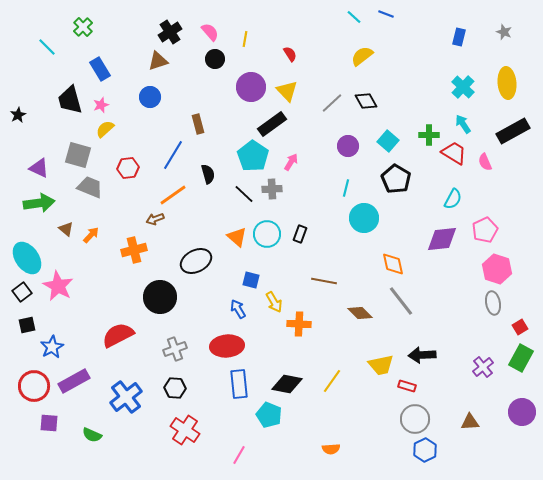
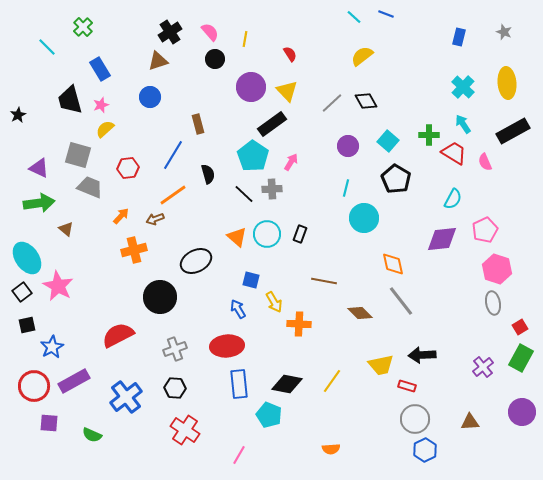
orange arrow at (91, 235): moved 30 px right, 19 px up
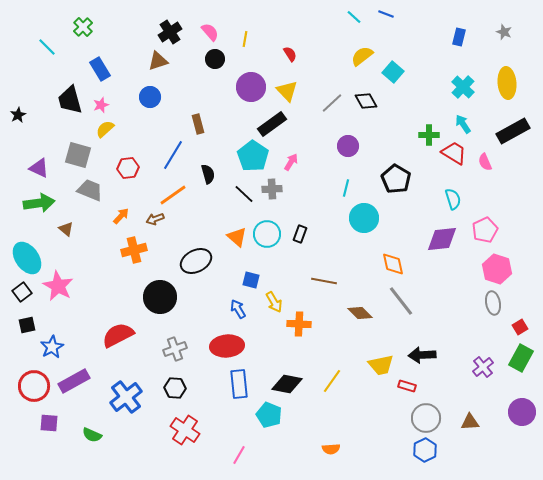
cyan square at (388, 141): moved 5 px right, 69 px up
gray trapezoid at (90, 187): moved 3 px down
cyan semicircle at (453, 199): rotated 45 degrees counterclockwise
gray circle at (415, 419): moved 11 px right, 1 px up
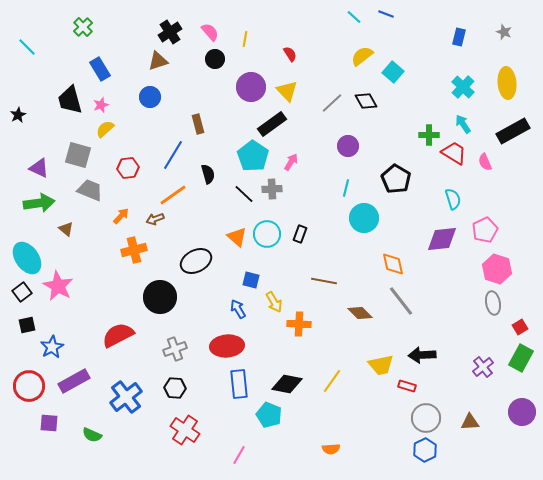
cyan line at (47, 47): moved 20 px left
red circle at (34, 386): moved 5 px left
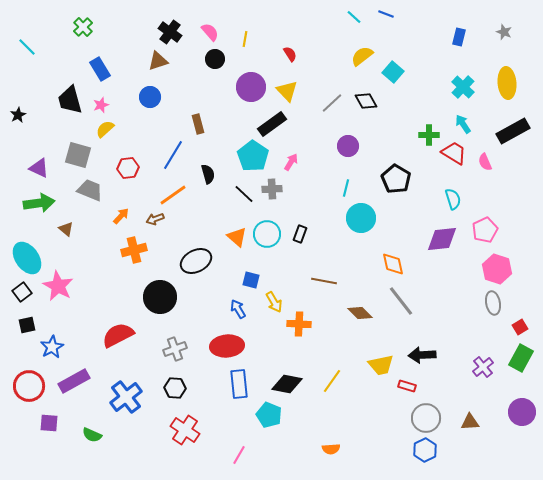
black cross at (170, 32): rotated 20 degrees counterclockwise
cyan circle at (364, 218): moved 3 px left
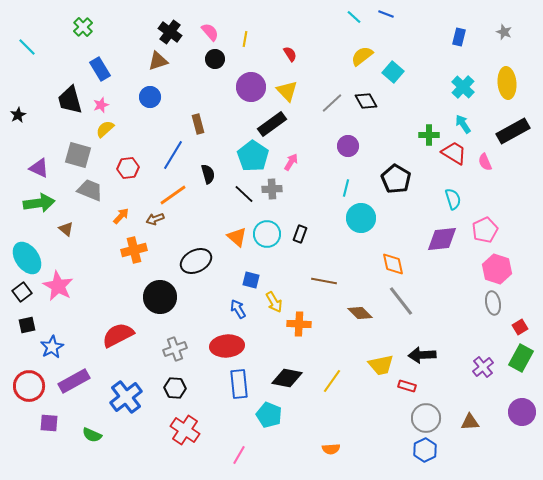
black diamond at (287, 384): moved 6 px up
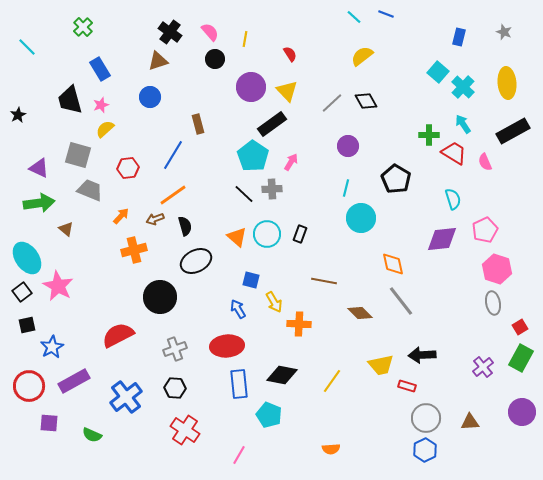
cyan square at (393, 72): moved 45 px right
black semicircle at (208, 174): moved 23 px left, 52 px down
black diamond at (287, 378): moved 5 px left, 3 px up
